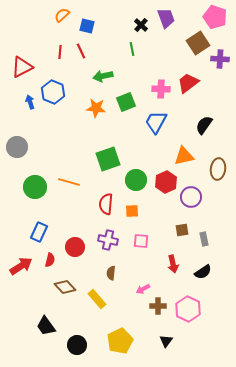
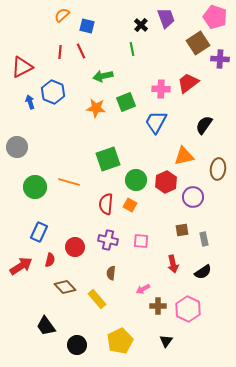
purple circle at (191, 197): moved 2 px right
orange square at (132, 211): moved 2 px left, 6 px up; rotated 32 degrees clockwise
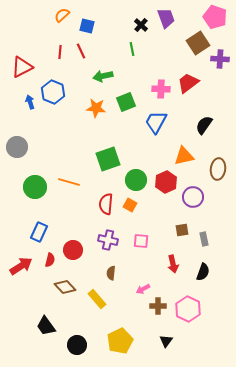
red circle at (75, 247): moved 2 px left, 3 px down
black semicircle at (203, 272): rotated 36 degrees counterclockwise
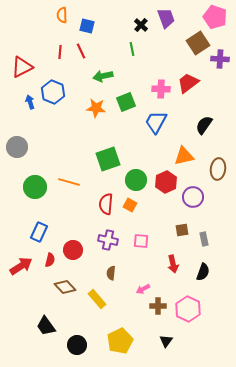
orange semicircle at (62, 15): rotated 49 degrees counterclockwise
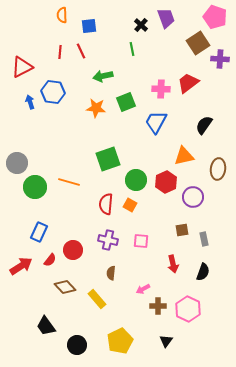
blue square at (87, 26): moved 2 px right; rotated 21 degrees counterclockwise
blue hexagon at (53, 92): rotated 15 degrees counterclockwise
gray circle at (17, 147): moved 16 px down
red semicircle at (50, 260): rotated 24 degrees clockwise
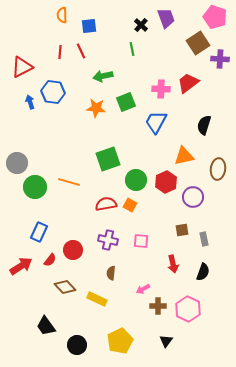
black semicircle at (204, 125): rotated 18 degrees counterclockwise
red semicircle at (106, 204): rotated 75 degrees clockwise
yellow rectangle at (97, 299): rotated 24 degrees counterclockwise
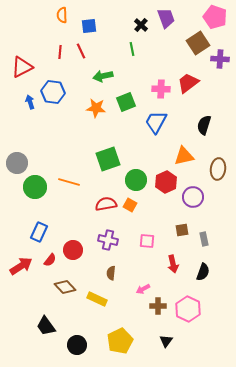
pink square at (141, 241): moved 6 px right
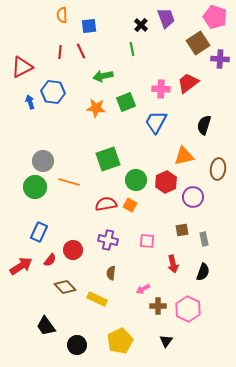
gray circle at (17, 163): moved 26 px right, 2 px up
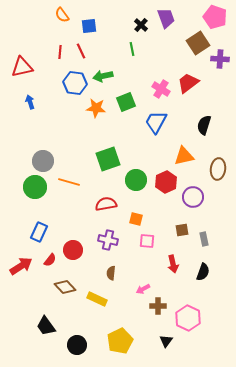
orange semicircle at (62, 15): rotated 35 degrees counterclockwise
red triangle at (22, 67): rotated 15 degrees clockwise
pink cross at (161, 89): rotated 30 degrees clockwise
blue hexagon at (53, 92): moved 22 px right, 9 px up
orange square at (130, 205): moved 6 px right, 14 px down; rotated 16 degrees counterclockwise
pink hexagon at (188, 309): moved 9 px down
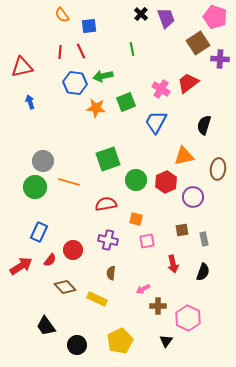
black cross at (141, 25): moved 11 px up
pink square at (147, 241): rotated 14 degrees counterclockwise
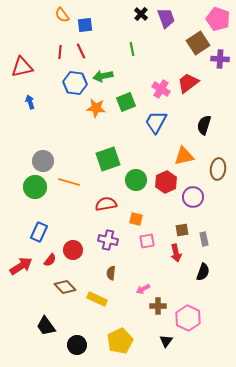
pink pentagon at (215, 17): moved 3 px right, 2 px down
blue square at (89, 26): moved 4 px left, 1 px up
red arrow at (173, 264): moved 3 px right, 11 px up
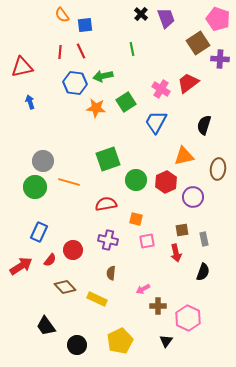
green square at (126, 102): rotated 12 degrees counterclockwise
